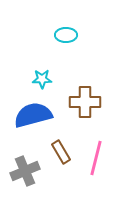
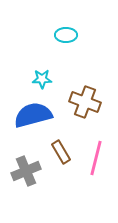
brown cross: rotated 20 degrees clockwise
gray cross: moved 1 px right
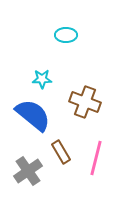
blue semicircle: rotated 54 degrees clockwise
gray cross: moved 2 px right; rotated 12 degrees counterclockwise
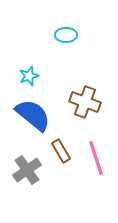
cyan star: moved 13 px left, 3 px up; rotated 18 degrees counterclockwise
brown rectangle: moved 1 px up
pink line: rotated 32 degrees counterclockwise
gray cross: moved 1 px left, 1 px up
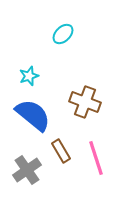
cyan ellipse: moved 3 px left, 1 px up; rotated 45 degrees counterclockwise
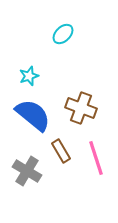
brown cross: moved 4 px left, 6 px down
gray cross: moved 1 px down; rotated 24 degrees counterclockwise
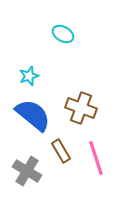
cyan ellipse: rotated 75 degrees clockwise
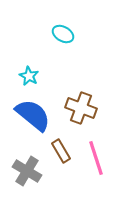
cyan star: rotated 24 degrees counterclockwise
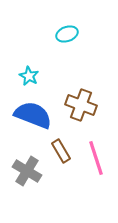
cyan ellipse: moved 4 px right; rotated 50 degrees counterclockwise
brown cross: moved 3 px up
blue semicircle: rotated 18 degrees counterclockwise
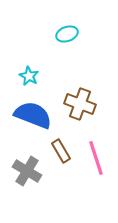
brown cross: moved 1 px left, 1 px up
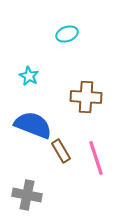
brown cross: moved 6 px right, 7 px up; rotated 16 degrees counterclockwise
blue semicircle: moved 10 px down
gray cross: moved 24 px down; rotated 20 degrees counterclockwise
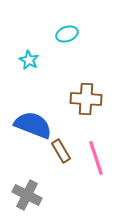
cyan star: moved 16 px up
brown cross: moved 2 px down
gray cross: rotated 16 degrees clockwise
